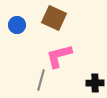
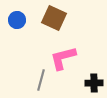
blue circle: moved 5 px up
pink L-shape: moved 4 px right, 2 px down
black cross: moved 1 px left
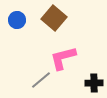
brown square: rotated 15 degrees clockwise
gray line: rotated 35 degrees clockwise
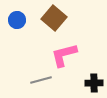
pink L-shape: moved 1 px right, 3 px up
gray line: rotated 25 degrees clockwise
